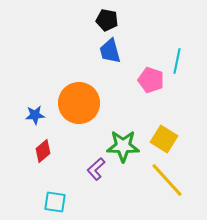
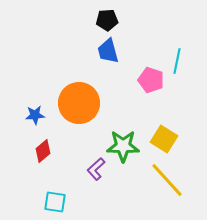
black pentagon: rotated 15 degrees counterclockwise
blue trapezoid: moved 2 px left
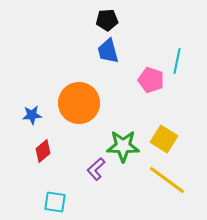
blue star: moved 3 px left
yellow line: rotated 12 degrees counterclockwise
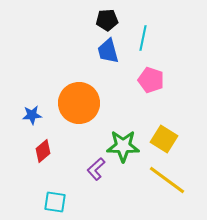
cyan line: moved 34 px left, 23 px up
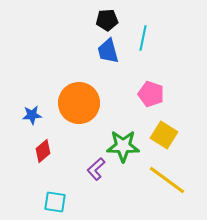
pink pentagon: moved 14 px down
yellow square: moved 4 px up
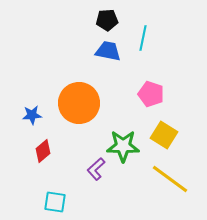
blue trapezoid: rotated 116 degrees clockwise
yellow line: moved 3 px right, 1 px up
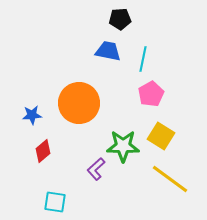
black pentagon: moved 13 px right, 1 px up
cyan line: moved 21 px down
pink pentagon: rotated 25 degrees clockwise
yellow square: moved 3 px left, 1 px down
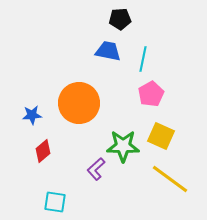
yellow square: rotated 8 degrees counterclockwise
